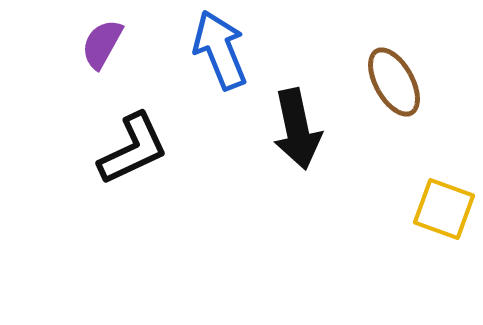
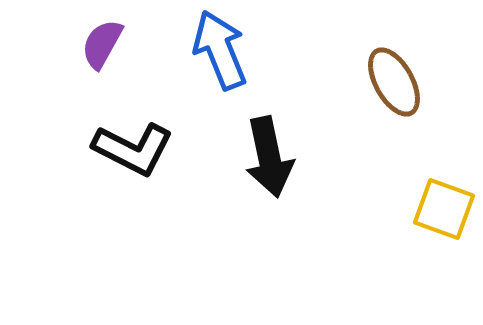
black arrow: moved 28 px left, 28 px down
black L-shape: rotated 52 degrees clockwise
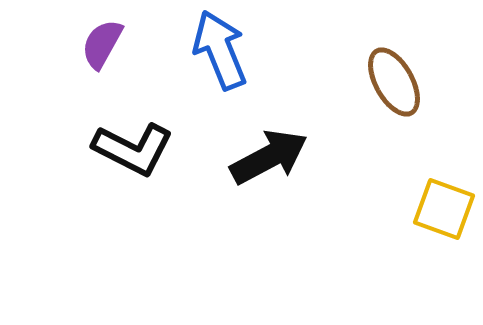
black arrow: rotated 106 degrees counterclockwise
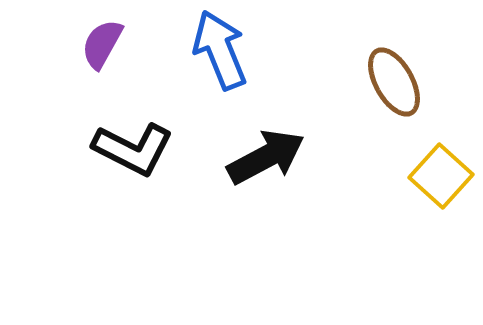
black arrow: moved 3 px left
yellow square: moved 3 px left, 33 px up; rotated 22 degrees clockwise
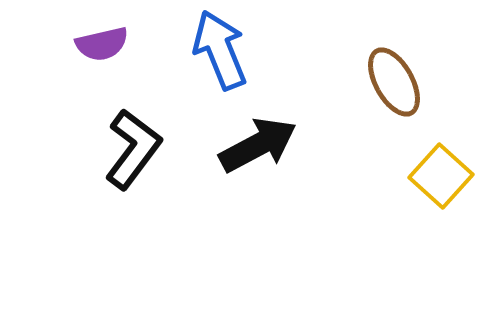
purple semicircle: rotated 132 degrees counterclockwise
black L-shape: rotated 80 degrees counterclockwise
black arrow: moved 8 px left, 12 px up
